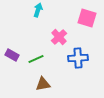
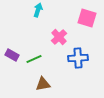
green line: moved 2 px left
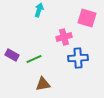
cyan arrow: moved 1 px right
pink cross: moved 5 px right; rotated 28 degrees clockwise
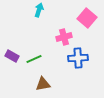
pink square: rotated 24 degrees clockwise
purple rectangle: moved 1 px down
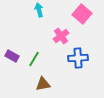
cyan arrow: rotated 32 degrees counterclockwise
pink square: moved 5 px left, 4 px up
pink cross: moved 3 px left, 1 px up; rotated 21 degrees counterclockwise
green line: rotated 35 degrees counterclockwise
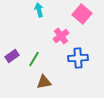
purple rectangle: rotated 64 degrees counterclockwise
brown triangle: moved 1 px right, 2 px up
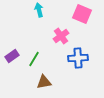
pink square: rotated 18 degrees counterclockwise
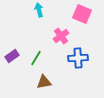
green line: moved 2 px right, 1 px up
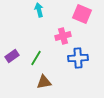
pink cross: moved 2 px right; rotated 21 degrees clockwise
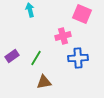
cyan arrow: moved 9 px left
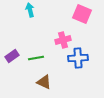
pink cross: moved 4 px down
green line: rotated 49 degrees clockwise
brown triangle: rotated 35 degrees clockwise
